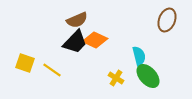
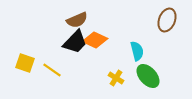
cyan semicircle: moved 2 px left, 5 px up
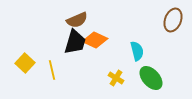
brown ellipse: moved 6 px right
black trapezoid: rotated 28 degrees counterclockwise
yellow square: rotated 24 degrees clockwise
yellow line: rotated 42 degrees clockwise
green ellipse: moved 3 px right, 2 px down
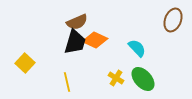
brown semicircle: moved 2 px down
cyan semicircle: moved 3 px up; rotated 30 degrees counterclockwise
yellow line: moved 15 px right, 12 px down
green ellipse: moved 8 px left, 1 px down
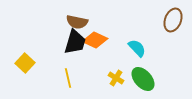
brown semicircle: rotated 35 degrees clockwise
yellow line: moved 1 px right, 4 px up
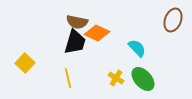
orange diamond: moved 2 px right, 7 px up
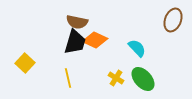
orange diamond: moved 2 px left, 7 px down
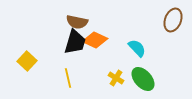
yellow square: moved 2 px right, 2 px up
